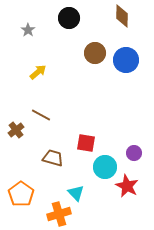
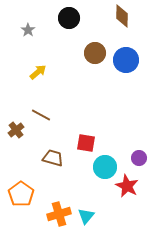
purple circle: moved 5 px right, 5 px down
cyan triangle: moved 10 px right, 23 px down; rotated 24 degrees clockwise
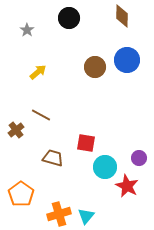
gray star: moved 1 px left
brown circle: moved 14 px down
blue circle: moved 1 px right
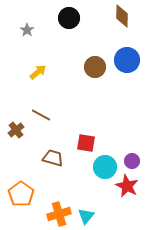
purple circle: moved 7 px left, 3 px down
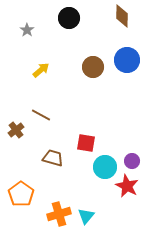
brown circle: moved 2 px left
yellow arrow: moved 3 px right, 2 px up
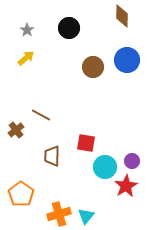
black circle: moved 10 px down
yellow arrow: moved 15 px left, 12 px up
brown trapezoid: moved 1 px left, 2 px up; rotated 105 degrees counterclockwise
red star: moved 1 px left; rotated 15 degrees clockwise
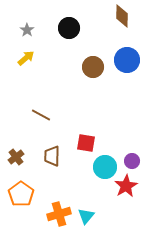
brown cross: moved 27 px down
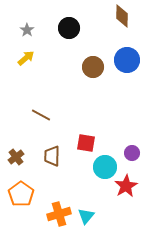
purple circle: moved 8 px up
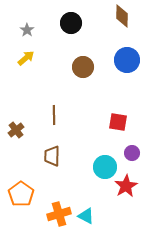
black circle: moved 2 px right, 5 px up
brown circle: moved 10 px left
brown line: moved 13 px right; rotated 60 degrees clockwise
red square: moved 32 px right, 21 px up
brown cross: moved 27 px up
cyan triangle: rotated 42 degrees counterclockwise
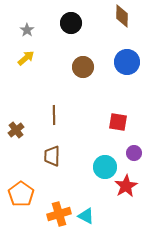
blue circle: moved 2 px down
purple circle: moved 2 px right
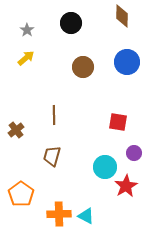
brown trapezoid: rotated 15 degrees clockwise
orange cross: rotated 15 degrees clockwise
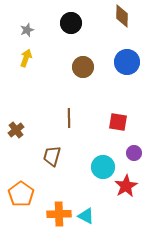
gray star: rotated 16 degrees clockwise
yellow arrow: rotated 30 degrees counterclockwise
brown line: moved 15 px right, 3 px down
cyan circle: moved 2 px left
